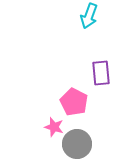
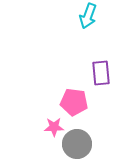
cyan arrow: moved 1 px left
pink pentagon: rotated 20 degrees counterclockwise
pink star: rotated 18 degrees counterclockwise
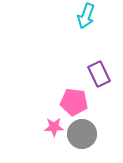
cyan arrow: moved 2 px left
purple rectangle: moved 2 px left, 1 px down; rotated 20 degrees counterclockwise
gray circle: moved 5 px right, 10 px up
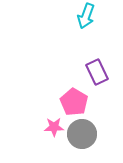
purple rectangle: moved 2 px left, 2 px up
pink pentagon: rotated 24 degrees clockwise
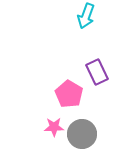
pink pentagon: moved 5 px left, 8 px up
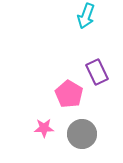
pink star: moved 10 px left, 1 px down
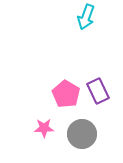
cyan arrow: moved 1 px down
purple rectangle: moved 1 px right, 19 px down
pink pentagon: moved 3 px left
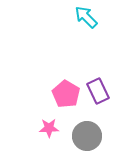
cyan arrow: rotated 115 degrees clockwise
pink star: moved 5 px right
gray circle: moved 5 px right, 2 px down
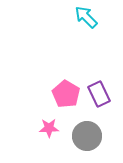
purple rectangle: moved 1 px right, 3 px down
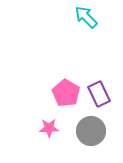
pink pentagon: moved 1 px up
gray circle: moved 4 px right, 5 px up
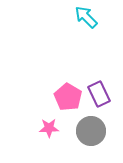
pink pentagon: moved 2 px right, 4 px down
